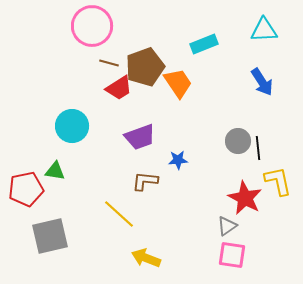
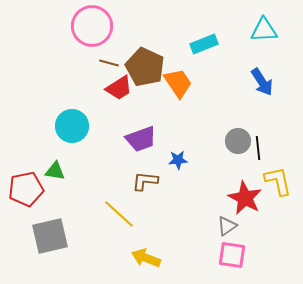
brown pentagon: rotated 27 degrees counterclockwise
purple trapezoid: moved 1 px right, 2 px down
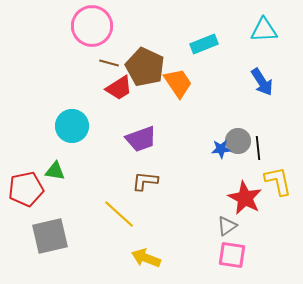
blue star: moved 43 px right, 11 px up
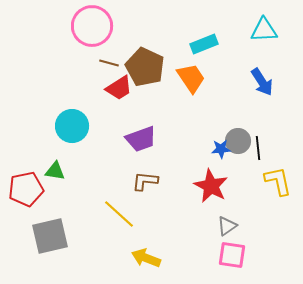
orange trapezoid: moved 13 px right, 5 px up
red star: moved 34 px left, 12 px up
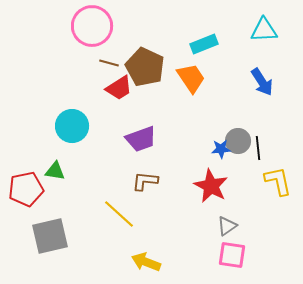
yellow arrow: moved 4 px down
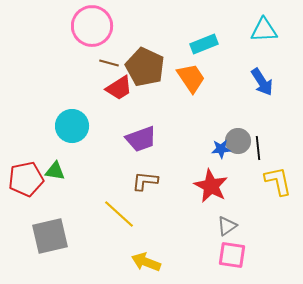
red pentagon: moved 10 px up
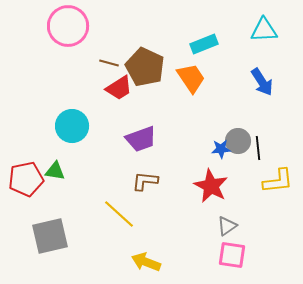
pink circle: moved 24 px left
yellow L-shape: rotated 96 degrees clockwise
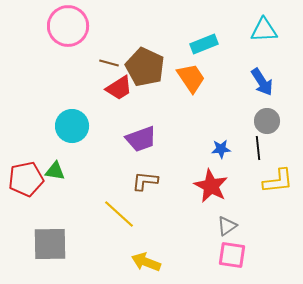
gray circle: moved 29 px right, 20 px up
gray square: moved 8 px down; rotated 12 degrees clockwise
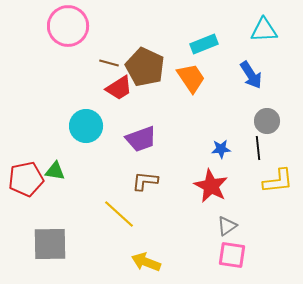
blue arrow: moved 11 px left, 7 px up
cyan circle: moved 14 px right
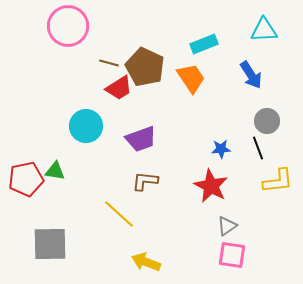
black line: rotated 15 degrees counterclockwise
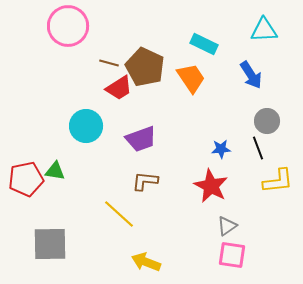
cyan rectangle: rotated 48 degrees clockwise
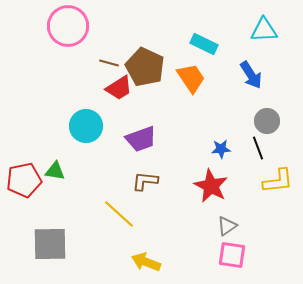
red pentagon: moved 2 px left, 1 px down
